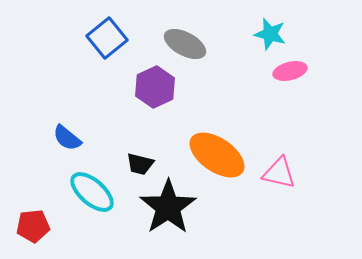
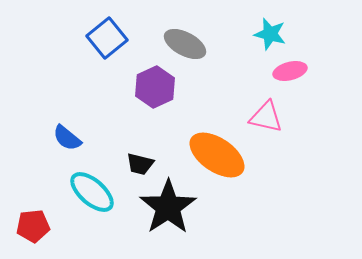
pink triangle: moved 13 px left, 56 px up
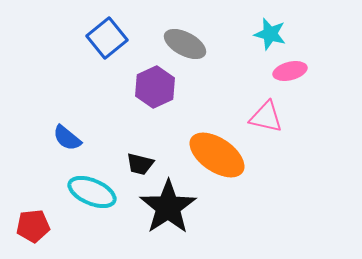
cyan ellipse: rotated 18 degrees counterclockwise
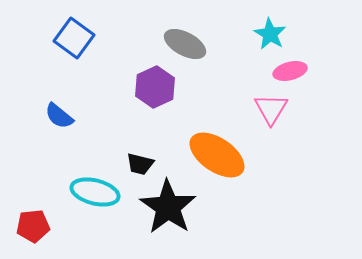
cyan star: rotated 16 degrees clockwise
blue square: moved 33 px left; rotated 15 degrees counterclockwise
pink triangle: moved 5 px right, 8 px up; rotated 48 degrees clockwise
blue semicircle: moved 8 px left, 22 px up
cyan ellipse: moved 3 px right; rotated 9 degrees counterclockwise
black star: rotated 4 degrees counterclockwise
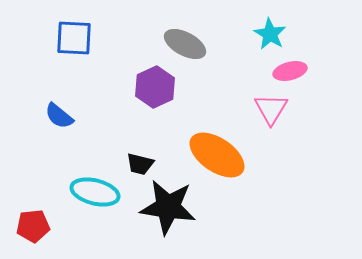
blue square: rotated 33 degrees counterclockwise
black star: rotated 26 degrees counterclockwise
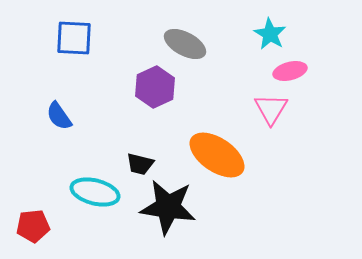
blue semicircle: rotated 16 degrees clockwise
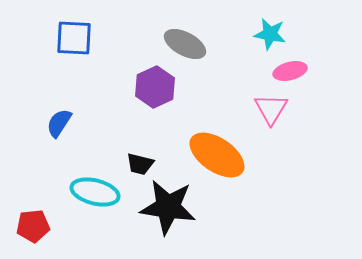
cyan star: rotated 20 degrees counterclockwise
blue semicircle: moved 7 px down; rotated 68 degrees clockwise
